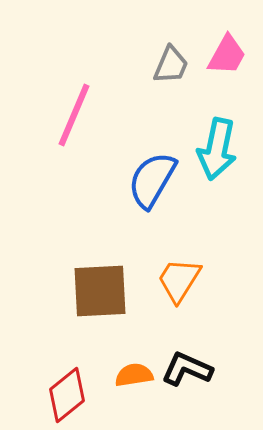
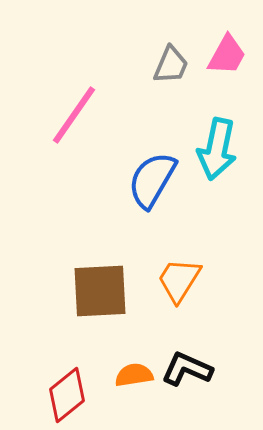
pink line: rotated 12 degrees clockwise
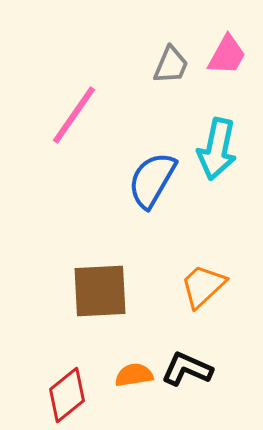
orange trapezoid: moved 24 px right, 6 px down; rotated 15 degrees clockwise
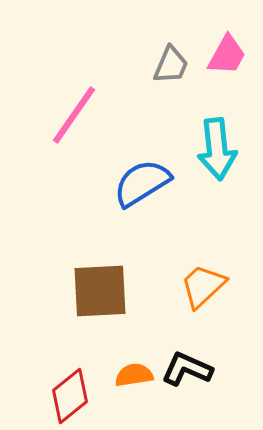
cyan arrow: rotated 18 degrees counterclockwise
blue semicircle: moved 10 px left, 3 px down; rotated 28 degrees clockwise
red diamond: moved 3 px right, 1 px down
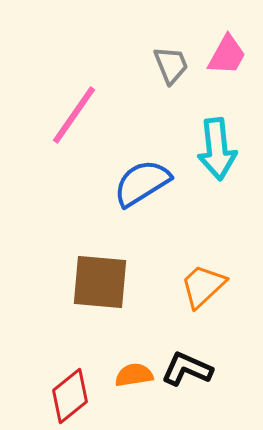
gray trapezoid: rotated 45 degrees counterclockwise
brown square: moved 9 px up; rotated 8 degrees clockwise
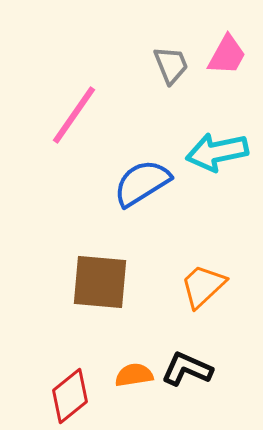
cyan arrow: moved 3 px down; rotated 84 degrees clockwise
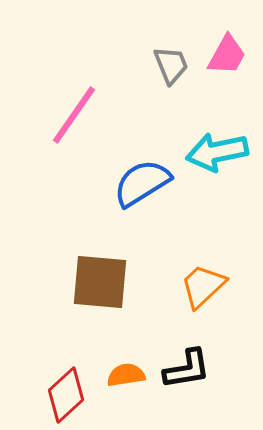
black L-shape: rotated 147 degrees clockwise
orange semicircle: moved 8 px left
red diamond: moved 4 px left, 1 px up; rotated 4 degrees counterclockwise
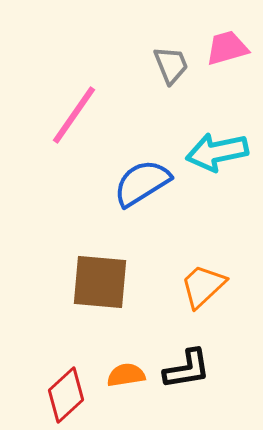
pink trapezoid: moved 7 px up; rotated 135 degrees counterclockwise
